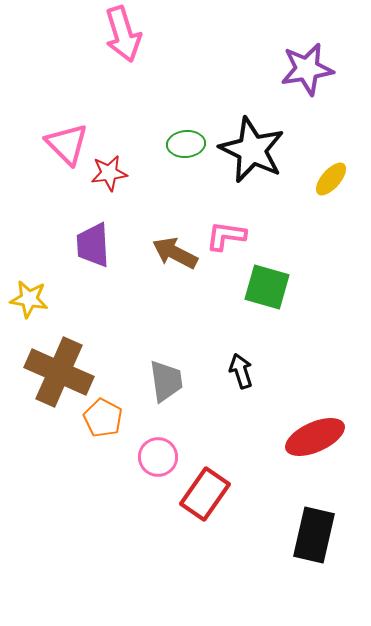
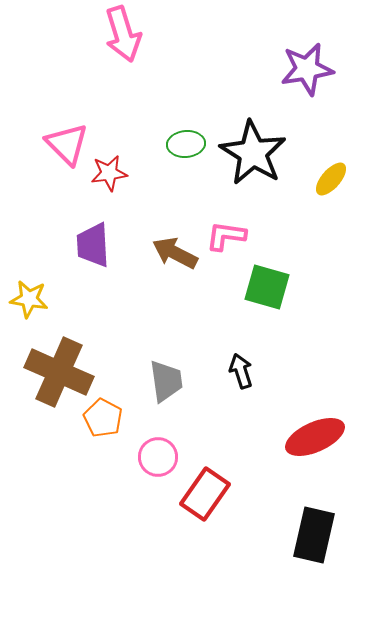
black star: moved 1 px right, 3 px down; rotated 6 degrees clockwise
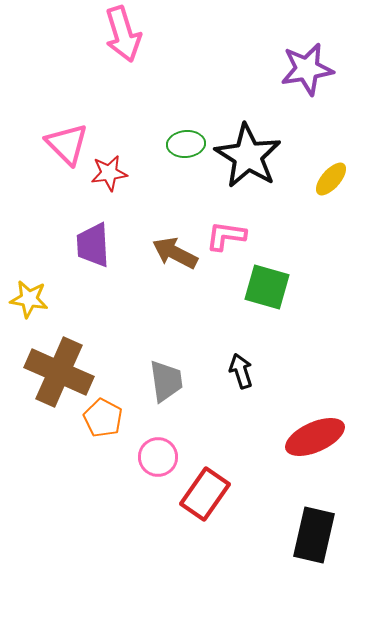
black star: moved 5 px left, 3 px down
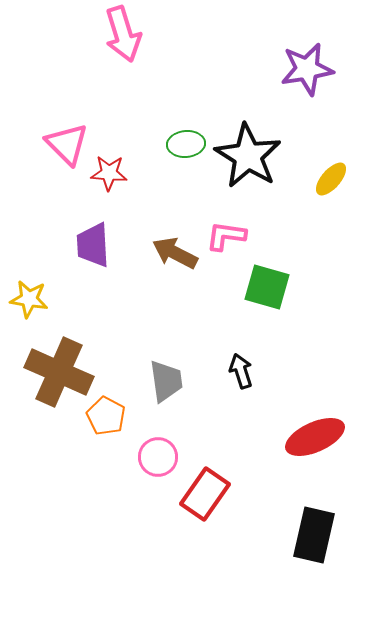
red star: rotated 12 degrees clockwise
orange pentagon: moved 3 px right, 2 px up
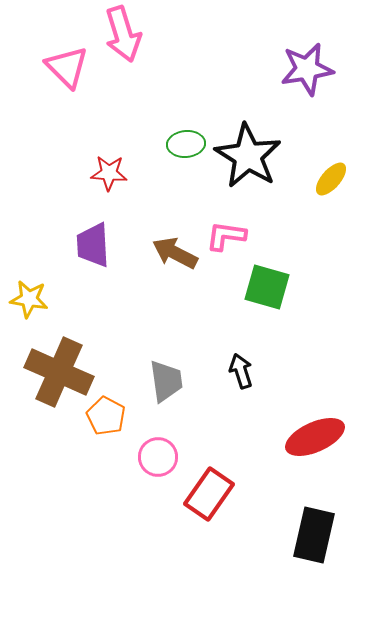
pink triangle: moved 77 px up
red rectangle: moved 4 px right
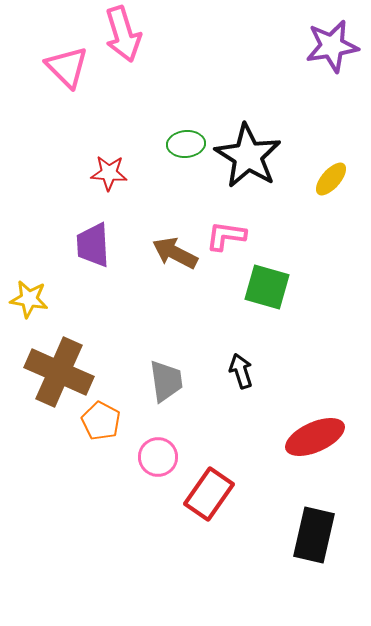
purple star: moved 25 px right, 23 px up
orange pentagon: moved 5 px left, 5 px down
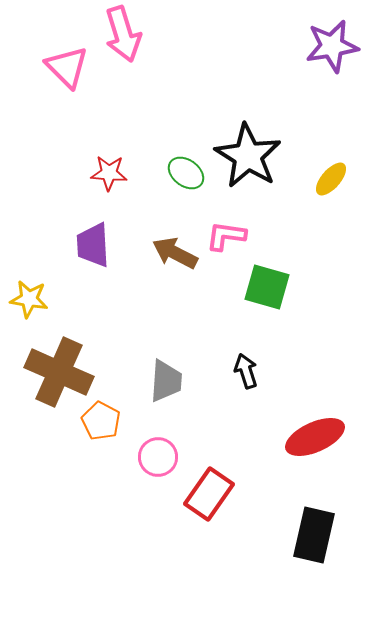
green ellipse: moved 29 px down; rotated 42 degrees clockwise
black arrow: moved 5 px right
gray trapezoid: rotated 12 degrees clockwise
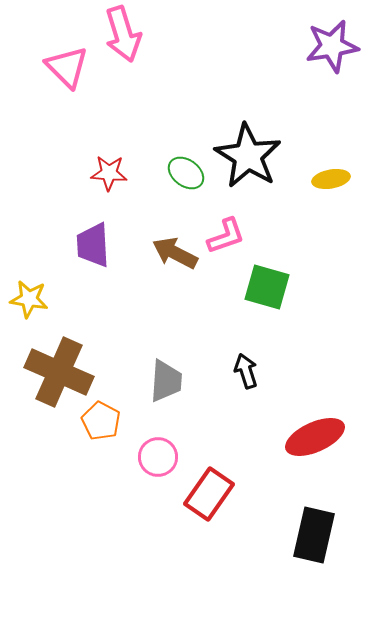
yellow ellipse: rotated 39 degrees clockwise
pink L-shape: rotated 153 degrees clockwise
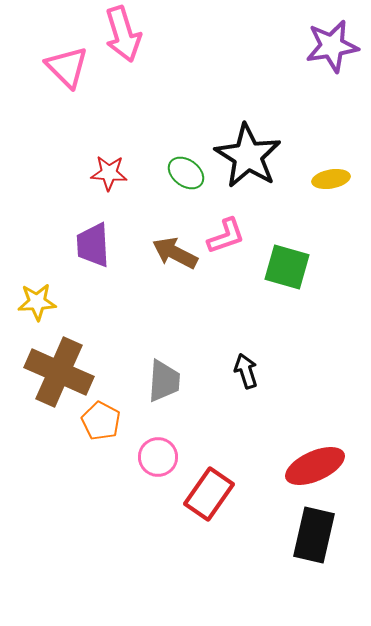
green square: moved 20 px right, 20 px up
yellow star: moved 8 px right, 3 px down; rotated 12 degrees counterclockwise
gray trapezoid: moved 2 px left
red ellipse: moved 29 px down
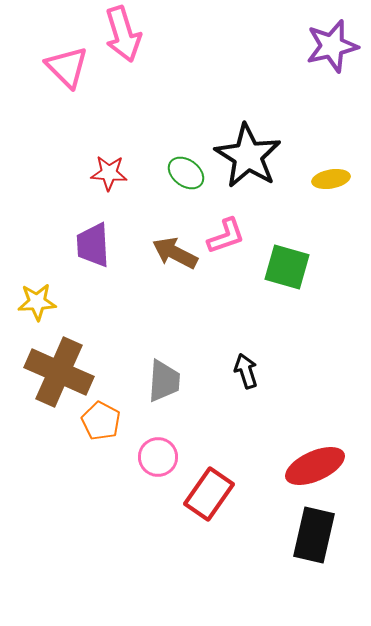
purple star: rotated 4 degrees counterclockwise
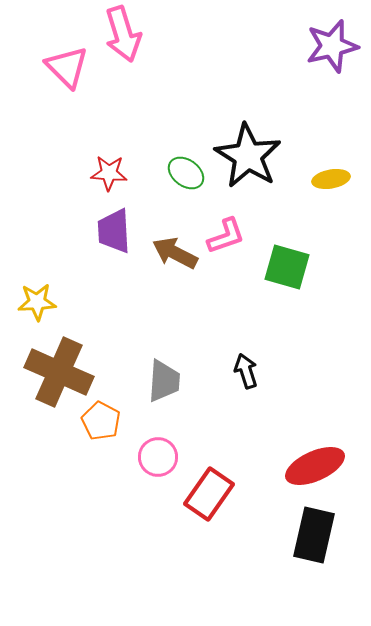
purple trapezoid: moved 21 px right, 14 px up
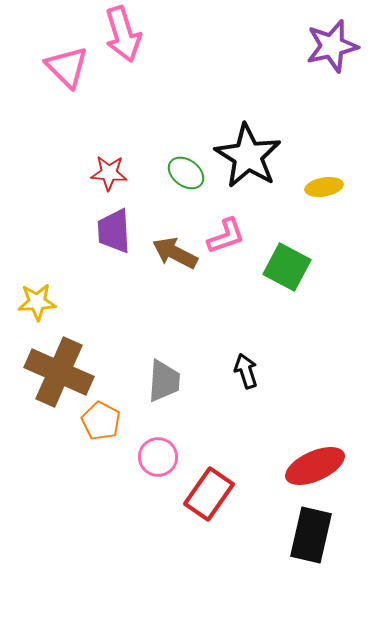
yellow ellipse: moved 7 px left, 8 px down
green square: rotated 12 degrees clockwise
black rectangle: moved 3 px left
